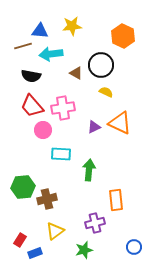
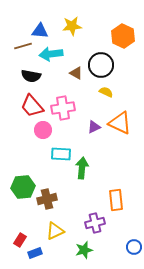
green arrow: moved 7 px left, 2 px up
yellow triangle: rotated 12 degrees clockwise
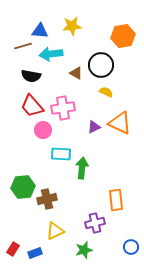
orange hexagon: rotated 25 degrees clockwise
red rectangle: moved 7 px left, 9 px down
blue circle: moved 3 px left
